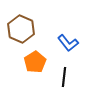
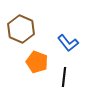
orange pentagon: moved 2 px right; rotated 20 degrees counterclockwise
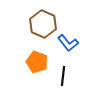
brown hexagon: moved 22 px right, 5 px up
black line: moved 1 px left, 1 px up
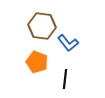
brown hexagon: moved 1 px left, 2 px down; rotated 16 degrees counterclockwise
black line: moved 2 px right, 3 px down
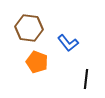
brown hexagon: moved 13 px left, 2 px down
black line: moved 21 px right
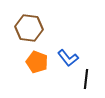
blue L-shape: moved 15 px down
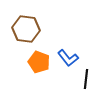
brown hexagon: moved 3 px left, 1 px down
orange pentagon: moved 2 px right
